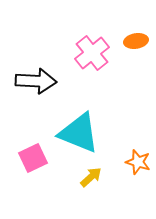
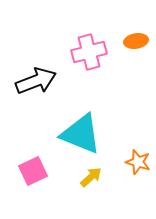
pink cross: moved 3 px left, 1 px up; rotated 24 degrees clockwise
black arrow: rotated 24 degrees counterclockwise
cyan triangle: moved 2 px right, 1 px down
pink square: moved 13 px down
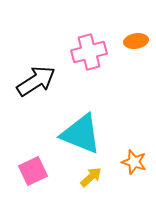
black arrow: rotated 12 degrees counterclockwise
orange star: moved 4 px left
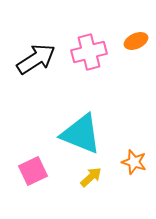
orange ellipse: rotated 15 degrees counterclockwise
black arrow: moved 22 px up
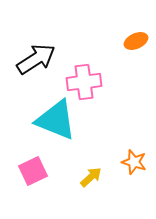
pink cross: moved 5 px left, 30 px down; rotated 8 degrees clockwise
cyan triangle: moved 25 px left, 14 px up
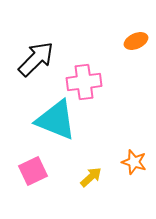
black arrow: rotated 12 degrees counterclockwise
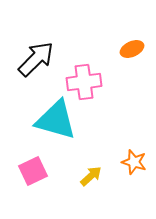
orange ellipse: moved 4 px left, 8 px down
cyan triangle: rotated 6 degrees counterclockwise
yellow arrow: moved 1 px up
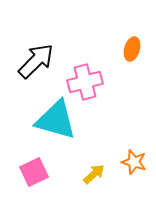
orange ellipse: rotated 50 degrees counterclockwise
black arrow: moved 2 px down
pink cross: moved 1 px right; rotated 8 degrees counterclockwise
pink square: moved 1 px right, 1 px down
yellow arrow: moved 3 px right, 2 px up
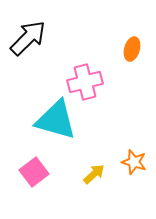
black arrow: moved 8 px left, 23 px up
pink square: rotated 12 degrees counterclockwise
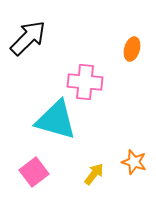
pink cross: rotated 20 degrees clockwise
yellow arrow: rotated 10 degrees counterclockwise
